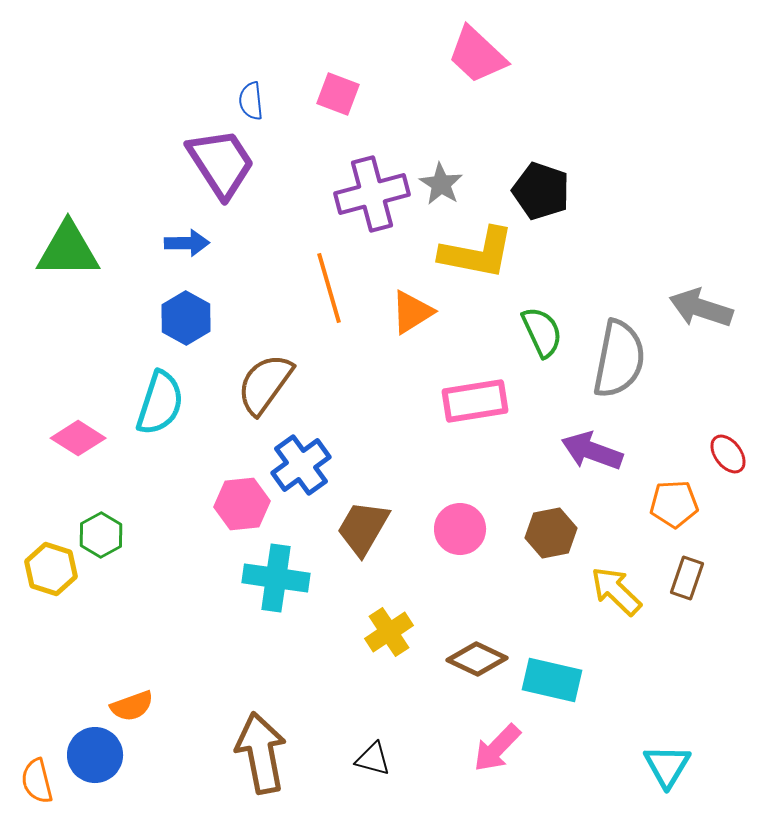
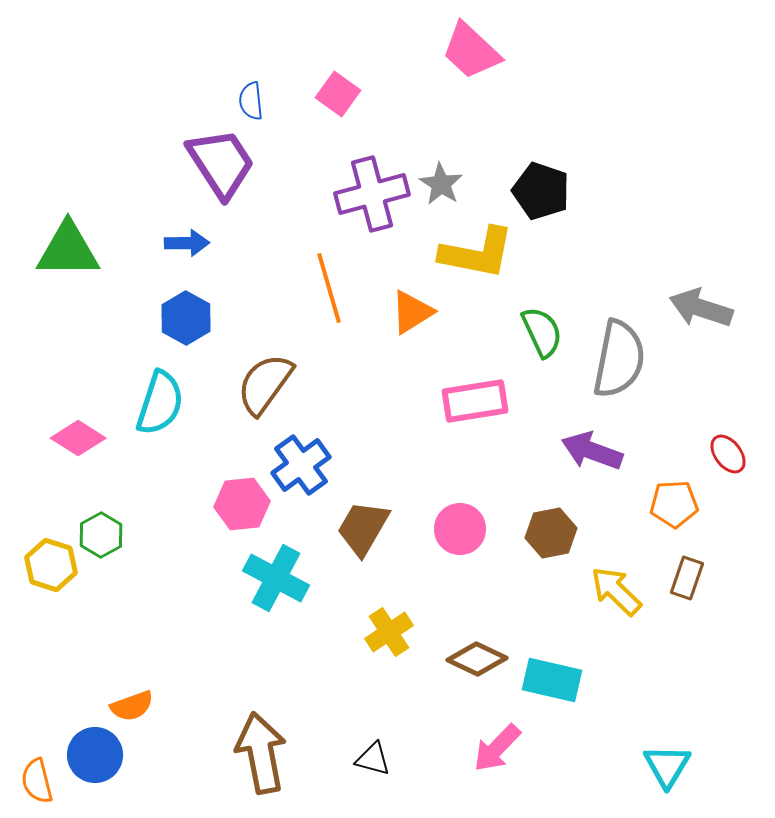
pink trapezoid at (477, 55): moved 6 px left, 4 px up
pink square at (338, 94): rotated 15 degrees clockwise
yellow hexagon at (51, 569): moved 4 px up
cyan cross at (276, 578): rotated 20 degrees clockwise
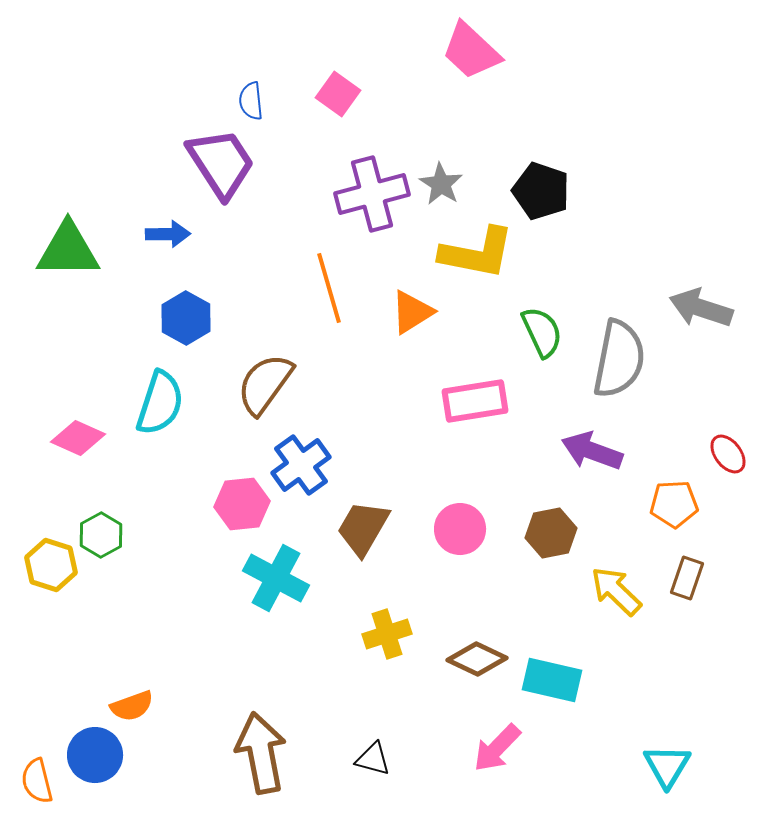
blue arrow at (187, 243): moved 19 px left, 9 px up
pink diamond at (78, 438): rotated 8 degrees counterclockwise
yellow cross at (389, 632): moved 2 px left, 2 px down; rotated 15 degrees clockwise
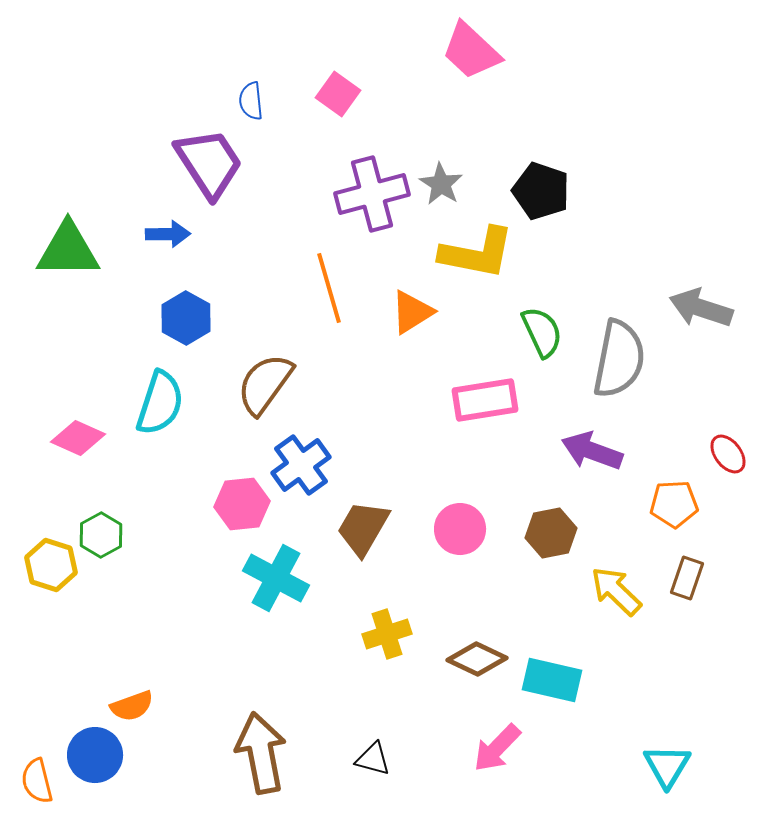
purple trapezoid at (221, 163): moved 12 px left
pink rectangle at (475, 401): moved 10 px right, 1 px up
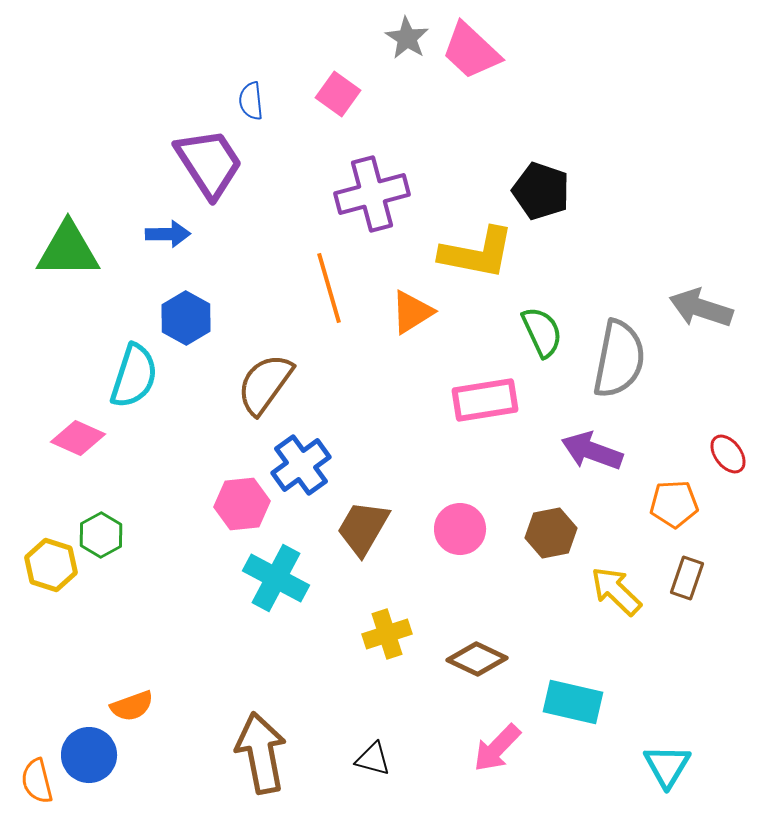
gray star at (441, 184): moved 34 px left, 146 px up
cyan semicircle at (160, 403): moved 26 px left, 27 px up
cyan rectangle at (552, 680): moved 21 px right, 22 px down
blue circle at (95, 755): moved 6 px left
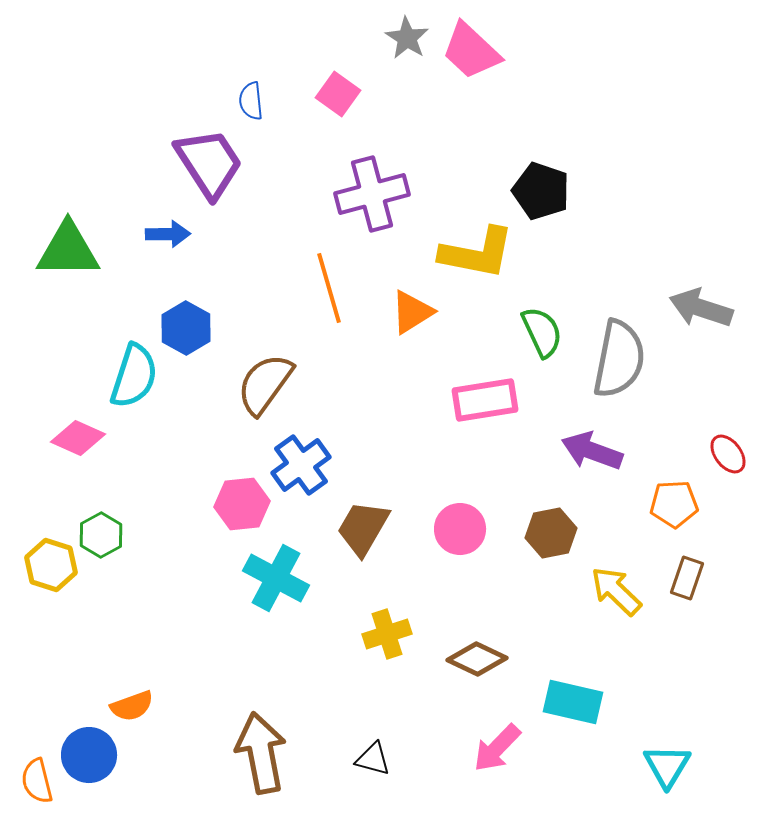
blue hexagon at (186, 318): moved 10 px down
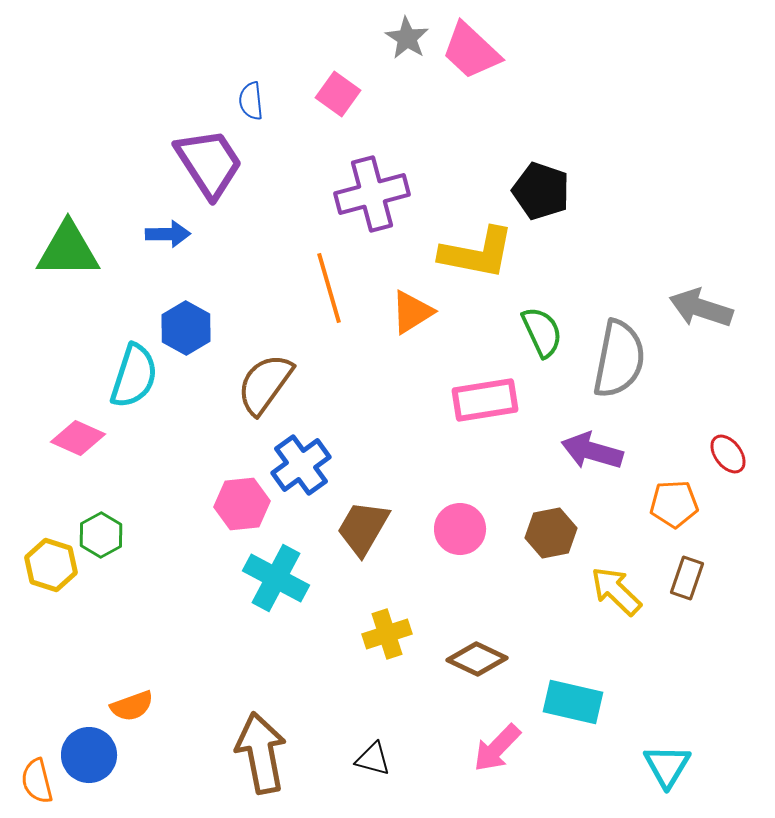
purple arrow at (592, 451): rotated 4 degrees counterclockwise
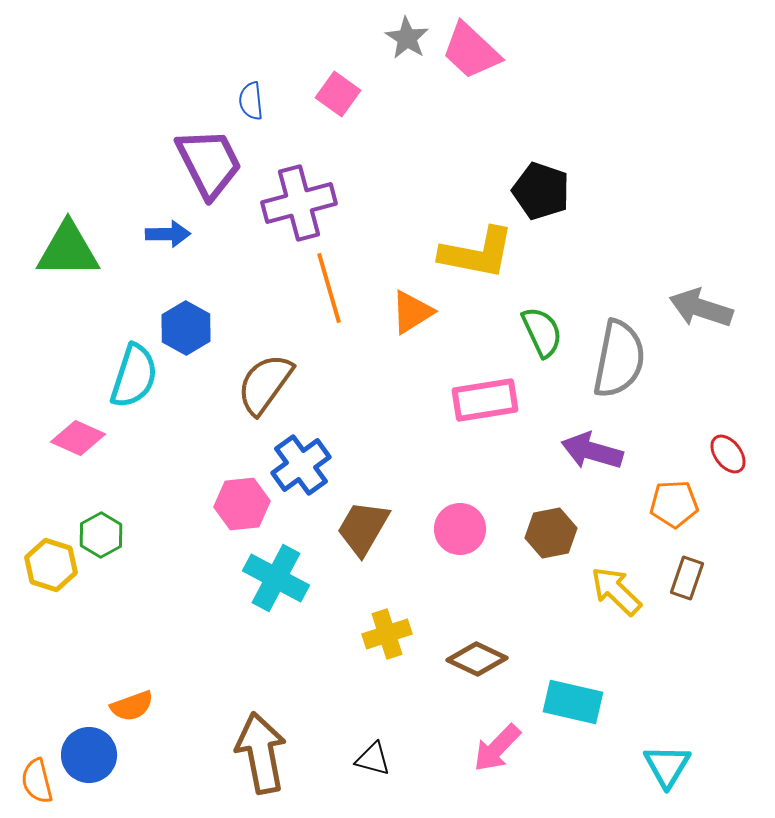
purple trapezoid at (209, 163): rotated 6 degrees clockwise
purple cross at (372, 194): moved 73 px left, 9 px down
